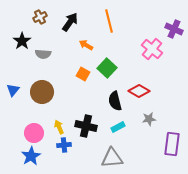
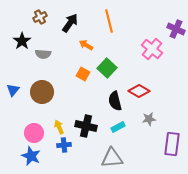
black arrow: moved 1 px down
purple cross: moved 2 px right
blue star: rotated 18 degrees counterclockwise
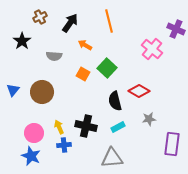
orange arrow: moved 1 px left
gray semicircle: moved 11 px right, 2 px down
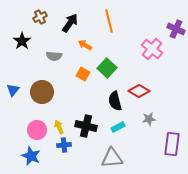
pink circle: moved 3 px right, 3 px up
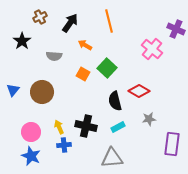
pink circle: moved 6 px left, 2 px down
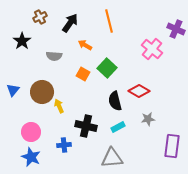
gray star: moved 1 px left
yellow arrow: moved 21 px up
purple rectangle: moved 2 px down
blue star: moved 1 px down
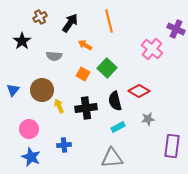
brown circle: moved 2 px up
black cross: moved 18 px up; rotated 20 degrees counterclockwise
pink circle: moved 2 px left, 3 px up
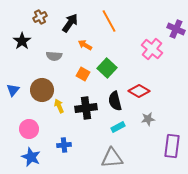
orange line: rotated 15 degrees counterclockwise
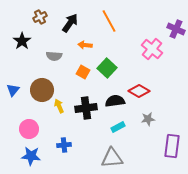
orange arrow: rotated 24 degrees counterclockwise
orange square: moved 2 px up
black semicircle: rotated 96 degrees clockwise
blue star: moved 1 px up; rotated 18 degrees counterclockwise
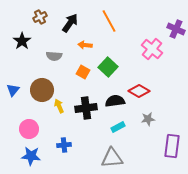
green square: moved 1 px right, 1 px up
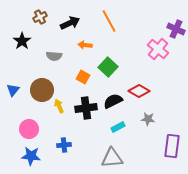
black arrow: rotated 30 degrees clockwise
pink cross: moved 6 px right
orange square: moved 5 px down
black semicircle: moved 2 px left; rotated 18 degrees counterclockwise
gray star: rotated 16 degrees clockwise
